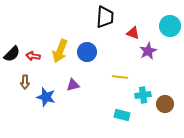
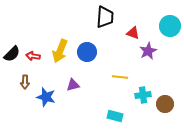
cyan rectangle: moved 7 px left, 1 px down
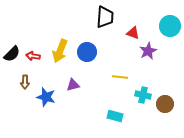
cyan cross: rotated 21 degrees clockwise
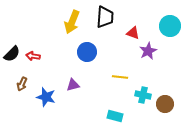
yellow arrow: moved 12 px right, 29 px up
brown arrow: moved 3 px left, 2 px down; rotated 24 degrees clockwise
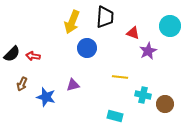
blue circle: moved 4 px up
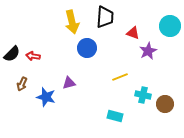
yellow arrow: rotated 35 degrees counterclockwise
yellow line: rotated 28 degrees counterclockwise
purple triangle: moved 4 px left, 2 px up
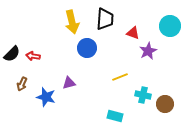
black trapezoid: moved 2 px down
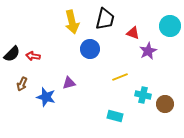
black trapezoid: rotated 10 degrees clockwise
blue circle: moved 3 px right, 1 px down
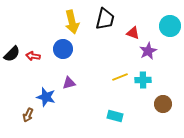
blue circle: moved 27 px left
brown arrow: moved 6 px right, 31 px down
cyan cross: moved 15 px up; rotated 14 degrees counterclockwise
brown circle: moved 2 px left
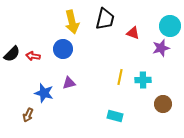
purple star: moved 13 px right, 3 px up; rotated 12 degrees clockwise
yellow line: rotated 56 degrees counterclockwise
blue star: moved 2 px left, 4 px up
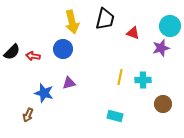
black semicircle: moved 2 px up
